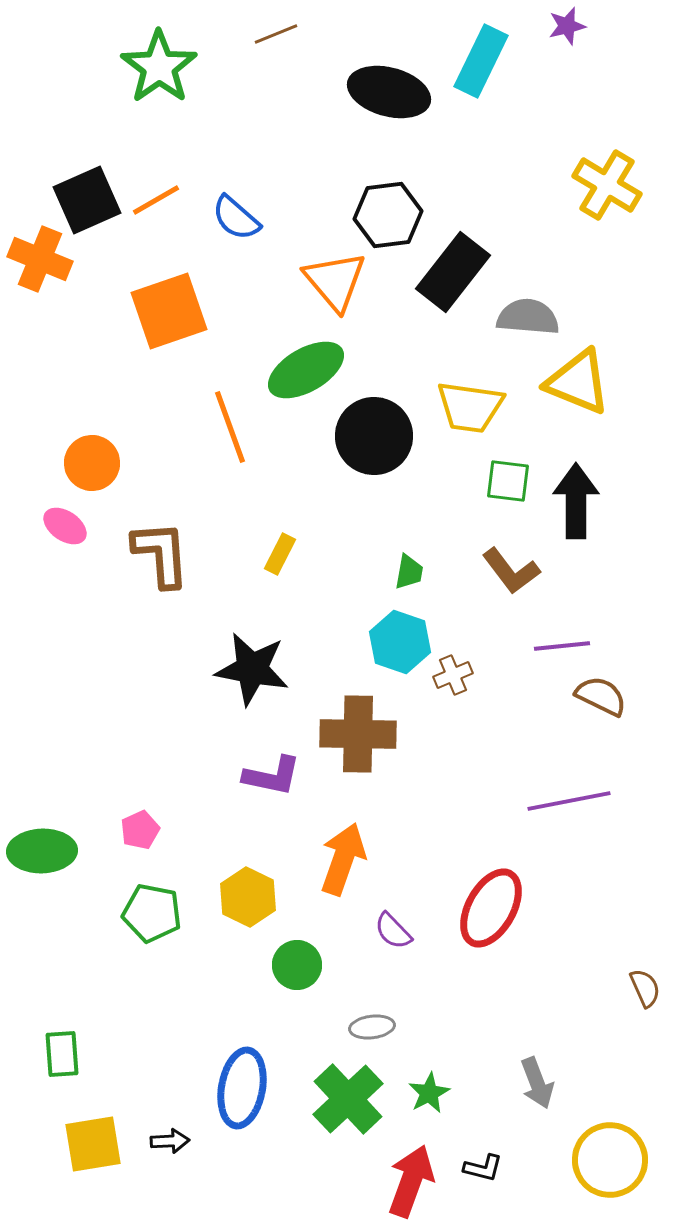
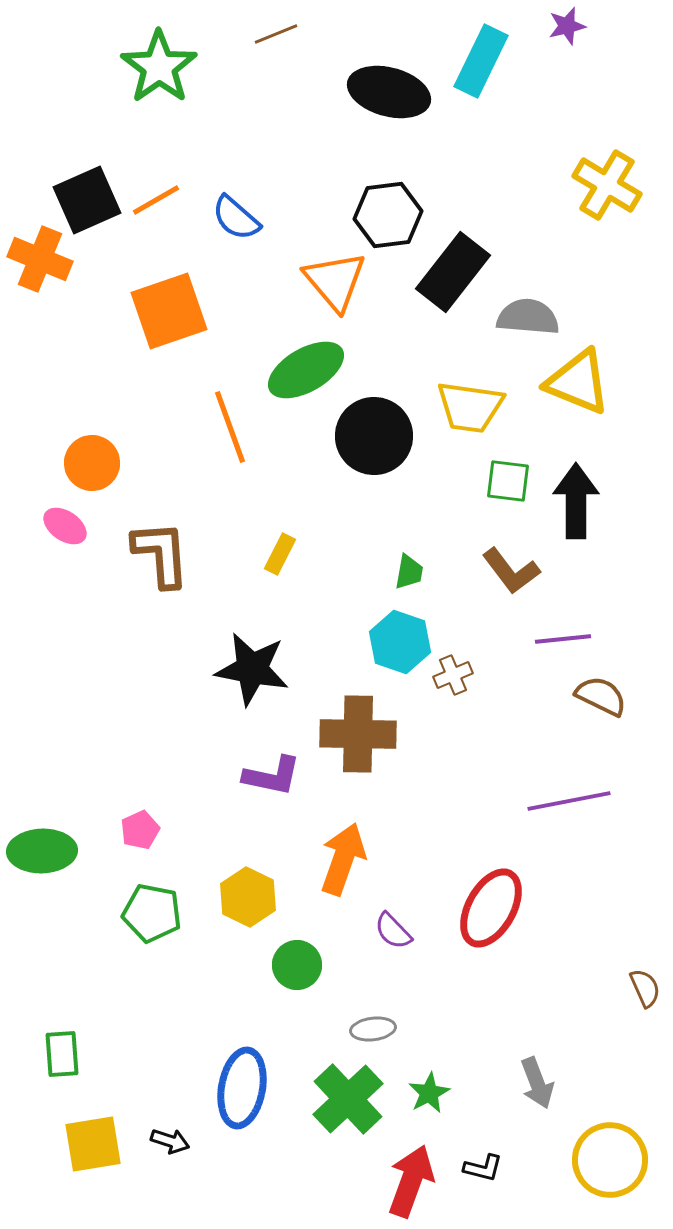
purple line at (562, 646): moved 1 px right, 7 px up
gray ellipse at (372, 1027): moved 1 px right, 2 px down
black arrow at (170, 1141): rotated 21 degrees clockwise
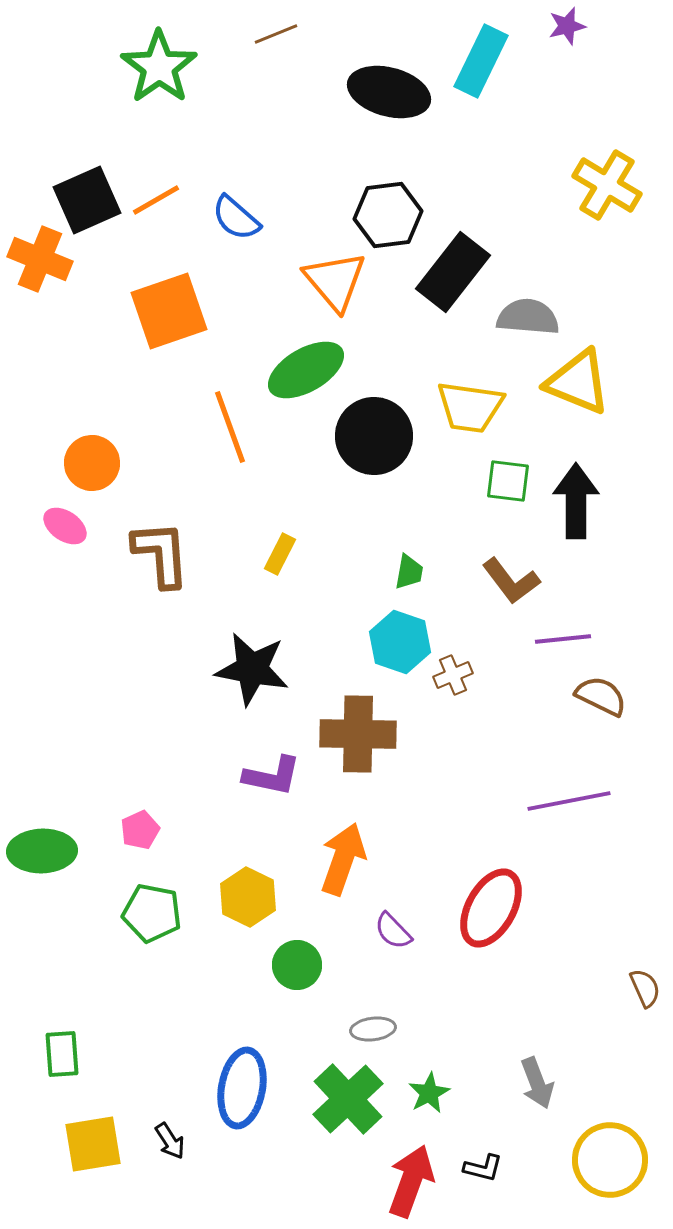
brown L-shape at (511, 571): moved 10 px down
black arrow at (170, 1141): rotated 39 degrees clockwise
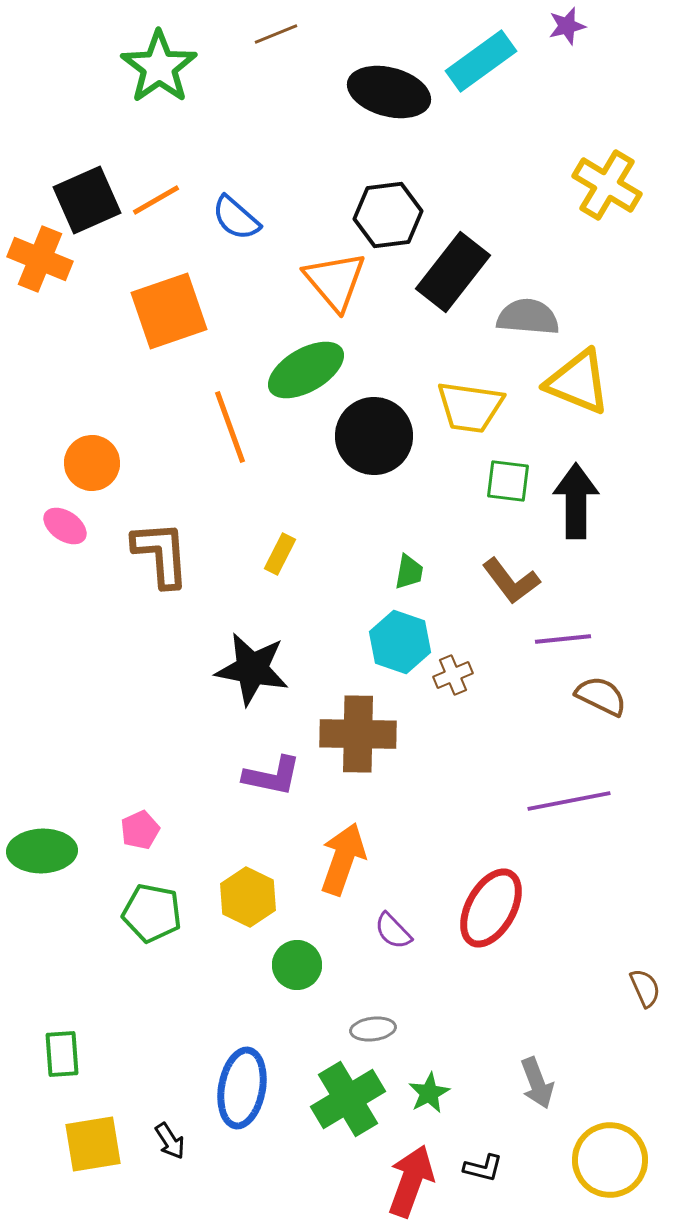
cyan rectangle at (481, 61): rotated 28 degrees clockwise
green cross at (348, 1099): rotated 12 degrees clockwise
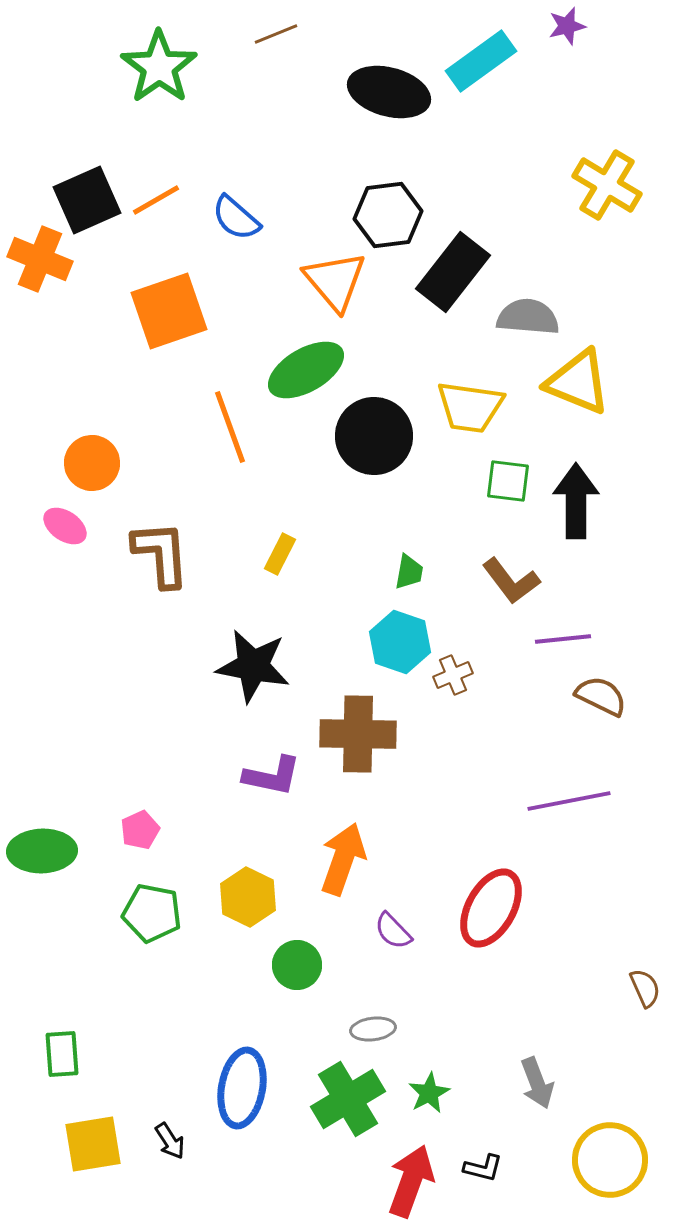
black star at (252, 669): moved 1 px right, 3 px up
